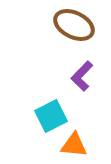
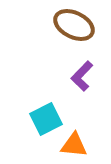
cyan square: moved 5 px left, 3 px down
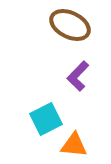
brown ellipse: moved 4 px left
purple L-shape: moved 4 px left
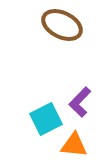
brown ellipse: moved 8 px left
purple L-shape: moved 2 px right, 26 px down
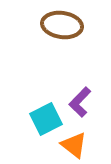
brown ellipse: rotated 18 degrees counterclockwise
orange triangle: rotated 32 degrees clockwise
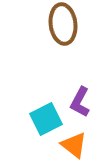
brown ellipse: moved 1 px right, 1 px up; rotated 75 degrees clockwise
purple L-shape: rotated 16 degrees counterclockwise
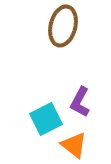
brown ellipse: moved 2 px down; rotated 21 degrees clockwise
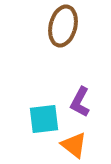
cyan square: moved 2 px left; rotated 20 degrees clockwise
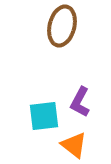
brown ellipse: moved 1 px left
cyan square: moved 3 px up
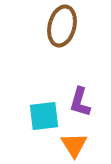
purple L-shape: rotated 12 degrees counterclockwise
orange triangle: rotated 20 degrees clockwise
